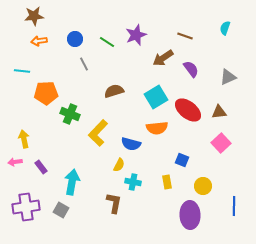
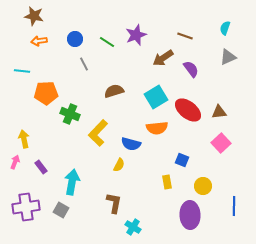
brown star: rotated 18 degrees clockwise
gray triangle: moved 20 px up
pink arrow: rotated 120 degrees clockwise
cyan cross: moved 45 px down; rotated 21 degrees clockwise
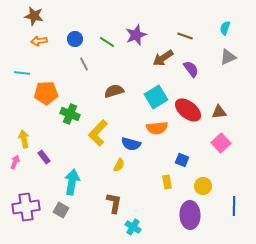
cyan line: moved 2 px down
purple rectangle: moved 3 px right, 10 px up
